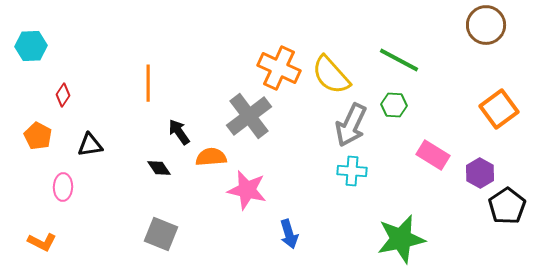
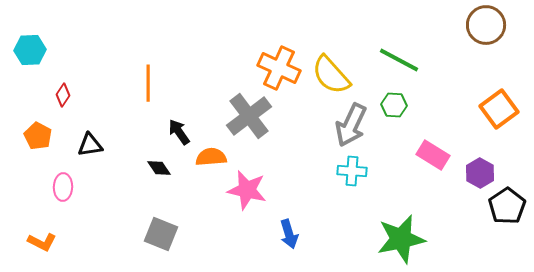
cyan hexagon: moved 1 px left, 4 px down
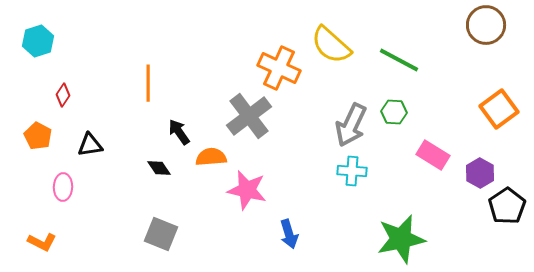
cyan hexagon: moved 8 px right, 9 px up; rotated 16 degrees counterclockwise
yellow semicircle: moved 30 px up; rotated 6 degrees counterclockwise
green hexagon: moved 7 px down
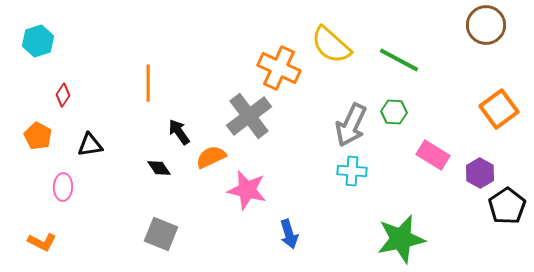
orange semicircle: rotated 20 degrees counterclockwise
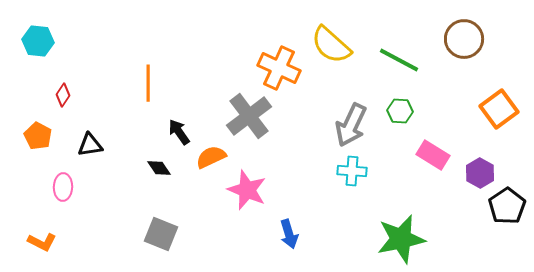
brown circle: moved 22 px left, 14 px down
cyan hexagon: rotated 24 degrees clockwise
green hexagon: moved 6 px right, 1 px up
pink star: rotated 9 degrees clockwise
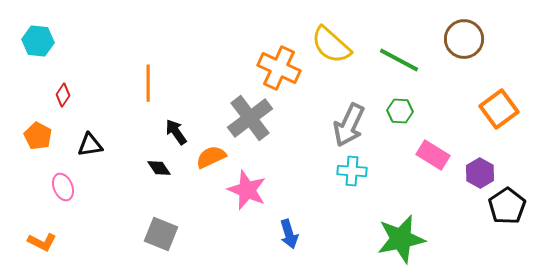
gray cross: moved 1 px right, 2 px down
gray arrow: moved 2 px left
black arrow: moved 3 px left
pink ellipse: rotated 24 degrees counterclockwise
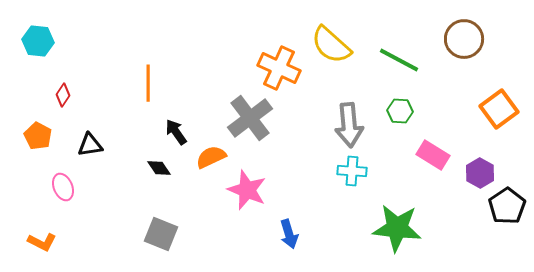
gray arrow: rotated 30 degrees counterclockwise
green star: moved 4 px left, 11 px up; rotated 18 degrees clockwise
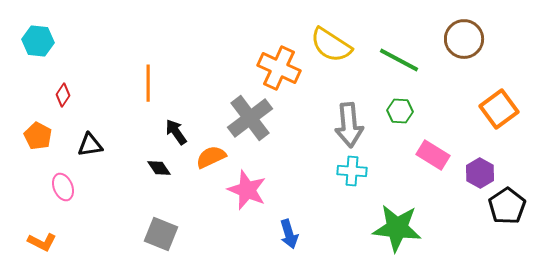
yellow semicircle: rotated 9 degrees counterclockwise
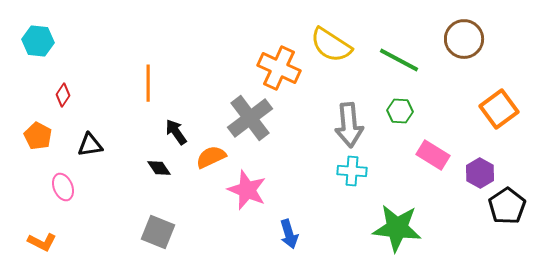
gray square: moved 3 px left, 2 px up
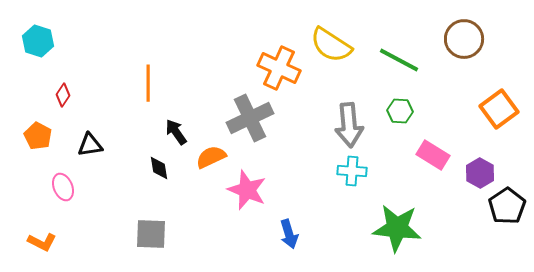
cyan hexagon: rotated 12 degrees clockwise
gray cross: rotated 12 degrees clockwise
black diamond: rotated 25 degrees clockwise
gray square: moved 7 px left, 2 px down; rotated 20 degrees counterclockwise
